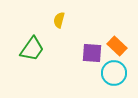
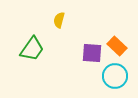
cyan circle: moved 1 px right, 3 px down
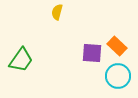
yellow semicircle: moved 2 px left, 8 px up
green trapezoid: moved 11 px left, 11 px down
cyan circle: moved 3 px right
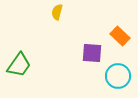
orange rectangle: moved 3 px right, 10 px up
green trapezoid: moved 2 px left, 5 px down
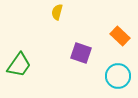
purple square: moved 11 px left; rotated 15 degrees clockwise
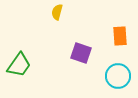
orange rectangle: rotated 42 degrees clockwise
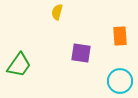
purple square: rotated 10 degrees counterclockwise
cyan circle: moved 2 px right, 5 px down
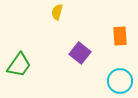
purple square: moved 1 px left; rotated 30 degrees clockwise
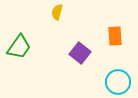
orange rectangle: moved 5 px left
green trapezoid: moved 18 px up
cyan circle: moved 2 px left, 1 px down
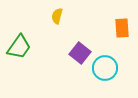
yellow semicircle: moved 4 px down
orange rectangle: moved 7 px right, 8 px up
cyan circle: moved 13 px left, 14 px up
